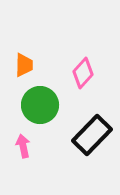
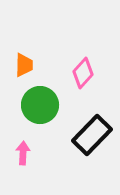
pink arrow: moved 7 px down; rotated 15 degrees clockwise
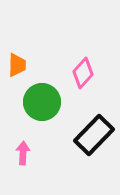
orange trapezoid: moved 7 px left
green circle: moved 2 px right, 3 px up
black rectangle: moved 2 px right
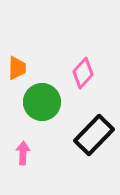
orange trapezoid: moved 3 px down
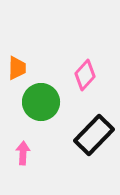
pink diamond: moved 2 px right, 2 px down
green circle: moved 1 px left
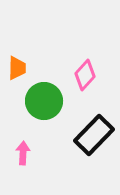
green circle: moved 3 px right, 1 px up
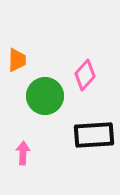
orange trapezoid: moved 8 px up
green circle: moved 1 px right, 5 px up
black rectangle: rotated 42 degrees clockwise
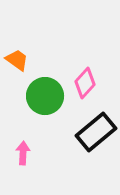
orange trapezoid: rotated 55 degrees counterclockwise
pink diamond: moved 8 px down
black rectangle: moved 2 px right, 3 px up; rotated 36 degrees counterclockwise
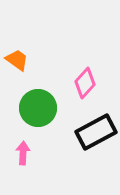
green circle: moved 7 px left, 12 px down
black rectangle: rotated 12 degrees clockwise
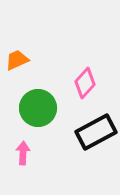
orange trapezoid: rotated 60 degrees counterclockwise
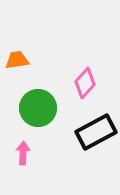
orange trapezoid: rotated 15 degrees clockwise
